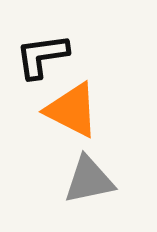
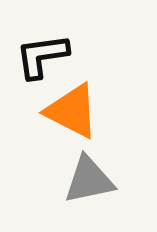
orange triangle: moved 1 px down
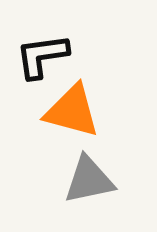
orange triangle: rotated 12 degrees counterclockwise
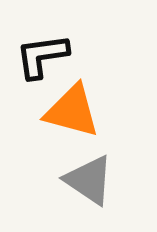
gray triangle: rotated 46 degrees clockwise
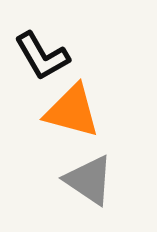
black L-shape: rotated 112 degrees counterclockwise
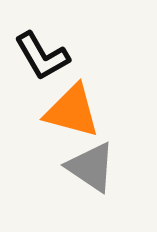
gray triangle: moved 2 px right, 13 px up
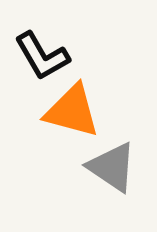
gray triangle: moved 21 px right
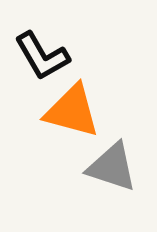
gray triangle: rotated 16 degrees counterclockwise
